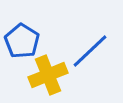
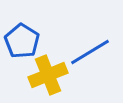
blue line: moved 1 px down; rotated 12 degrees clockwise
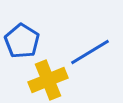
yellow cross: moved 5 px down
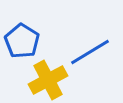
yellow cross: rotated 6 degrees counterclockwise
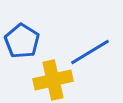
yellow cross: moved 5 px right; rotated 15 degrees clockwise
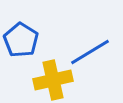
blue pentagon: moved 1 px left, 1 px up
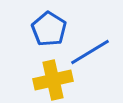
blue pentagon: moved 28 px right, 11 px up
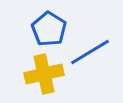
yellow cross: moved 9 px left, 6 px up
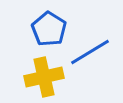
yellow cross: moved 3 px down
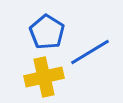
blue pentagon: moved 2 px left, 3 px down
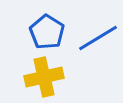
blue line: moved 8 px right, 14 px up
